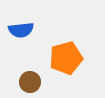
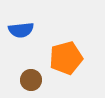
brown circle: moved 1 px right, 2 px up
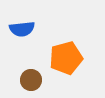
blue semicircle: moved 1 px right, 1 px up
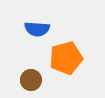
blue semicircle: moved 15 px right; rotated 10 degrees clockwise
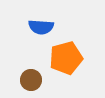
blue semicircle: moved 4 px right, 2 px up
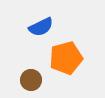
blue semicircle: rotated 30 degrees counterclockwise
